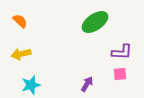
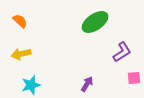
purple L-shape: rotated 35 degrees counterclockwise
pink square: moved 14 px right, 4 px down
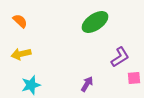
purple L-shape: moved 2 px left, 5 px down
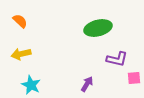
green ellipse: moved 3 px right, 6 px down; rotated 20 degrees clockwise
purple L-shape: moved 3 px left, 2 px down; rotated 45 degrees clockwise
cyan star: rotated 30 degrees counterclockwise
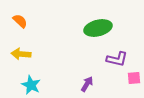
yellow arrow: rotated 18 degrees clockwise
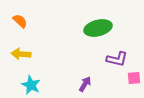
purple arrow: moved 2 px left
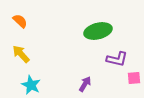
green ellipse: moved 3 px down
yellow arrow: rotated 42 degrees clockwise
